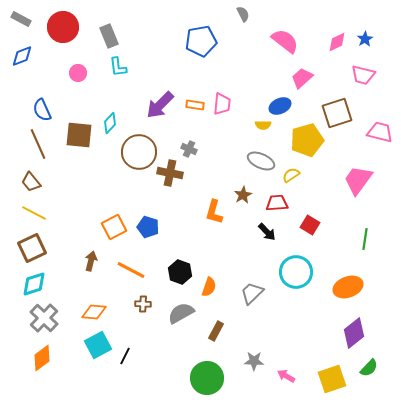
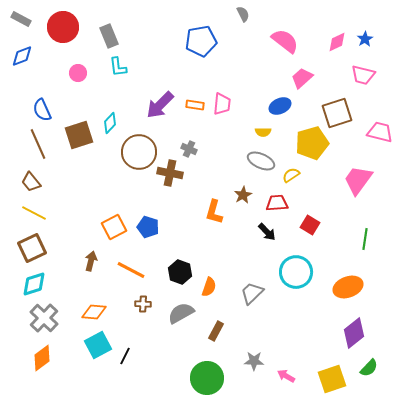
yellow semicircle at (263, 125): moved 7 px down
brown square at (79, 135): rotated 24 degrees counterclockwise
yellow pentagon at (307, 140): moved 5 px right, 3 px down
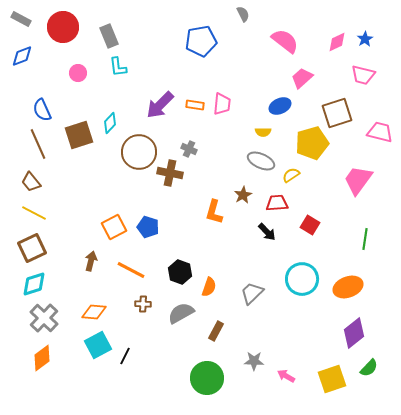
cyan circle at (296, 272): moved 6 px right, 7 px down
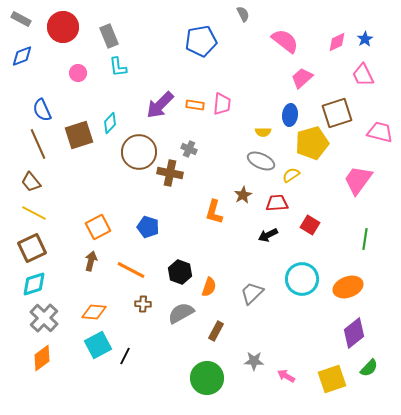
pink trapezoid at (363, 75): rotated 50 degrees clockwise
blue ellipse at (280, 106): moved 10 px right, 9 px down; rotated 60 degrees counterclockwise
orange square at (114, 227): moved 16 px left
black arrow at (267, 232): moved 1 px right, 3 px down; rotated 108 degrees clockwise
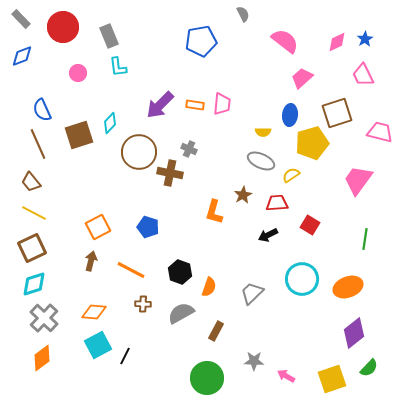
gray rectangle at (21, 19): rotated 18 degrees clockwise
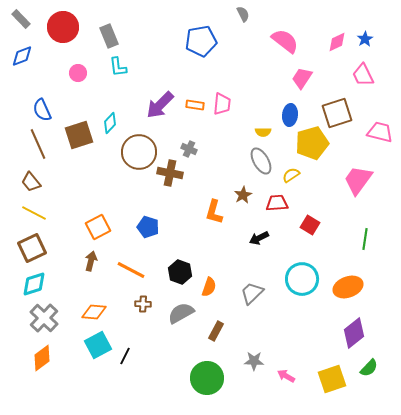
pink trapezoid at (302, 78): rotated 15 degrees counterclockwise
gray ellipse at (261, 161): rotated 36 degrees clockwise
black arrow at (268, 235): moved 9 px left, 3 px down
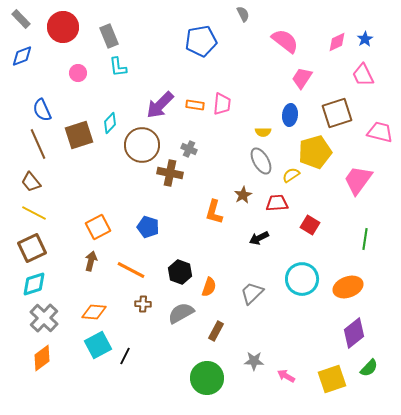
yellow pentagon at (312, 143): moved 3 px right, 9 px down
brown circle at (139, 152): moved 3 px right, 7 px up
